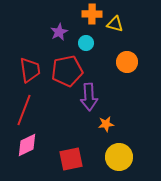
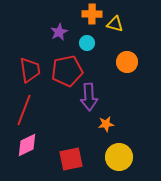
cyan circle: moved 1 px right
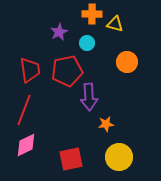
pink diamond: moved 1 px left
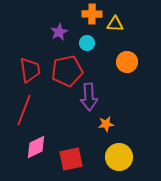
yellow triangle: rotated 12 degrees counterclockwise
pink diamond: moved 10 px right, 2 px down
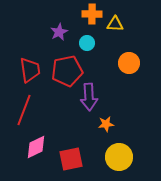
orange circle: moved 2 px right, 1 px down
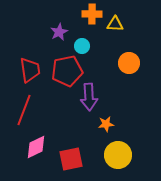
cyan circle: moved 5 px left, 3 px down
yellow circle: moved 1 px left, 2 px up
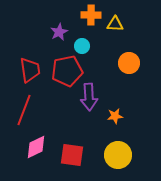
orange cross: moved 1 px left, 1 px down
orange star: moved 9 px right, 8 px up
red square: moved 1 px right, 4 px up; rotated 20 degrees clockwise
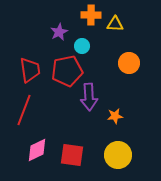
pink diamond: moved 1 px right, 3 px down
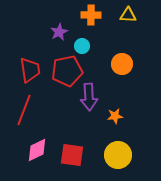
yellow triangle: moved 13 px right, 9 px up
orange circle: moved 7 px left, 1 px down
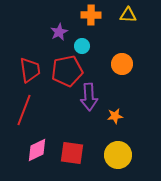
red square: moved 2 px up
